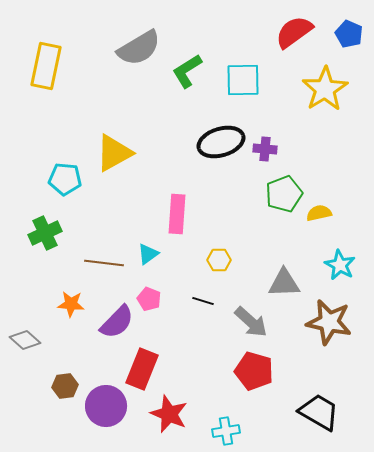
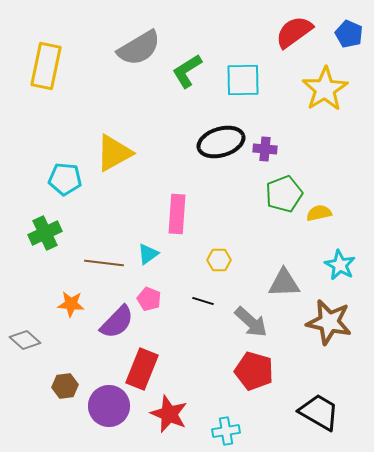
purple circle: moved 3 px right
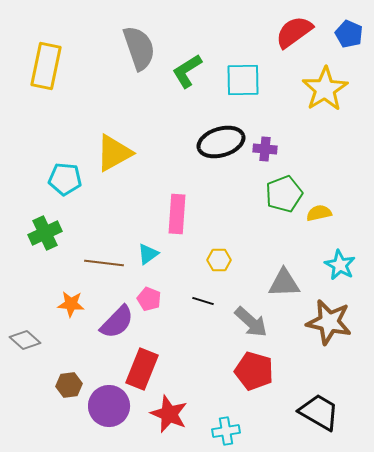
gray semicircle: rotated 78 degrees counterclockwise
brown hexagon: moved 4 px right, 1 px up
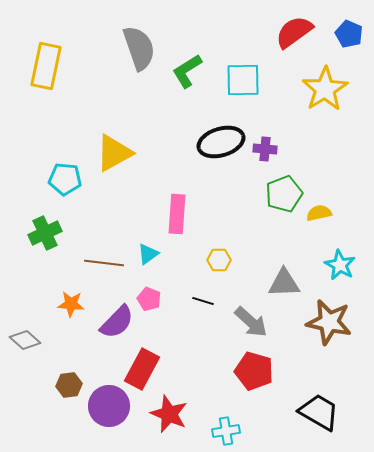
red rectangle: rotated 6 degrees clockwise
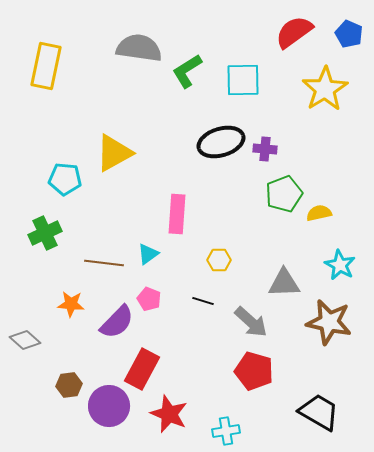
gray semicircle: rotated 63 degrees counterclockwise
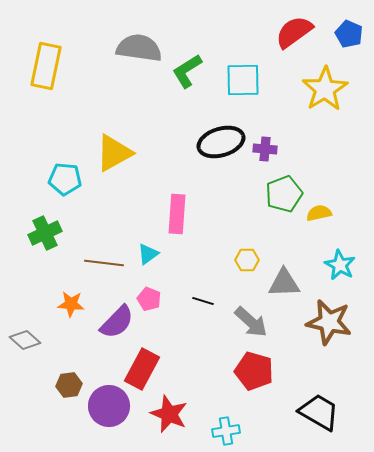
yellow hexagon: moved 28 px right
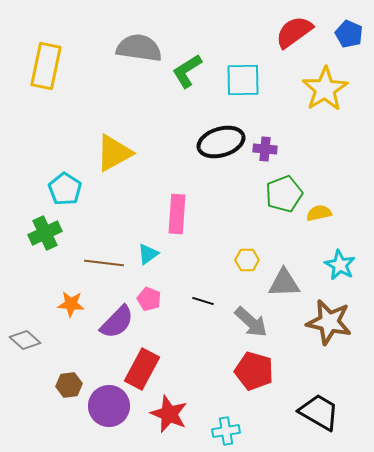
cyan pentagon: moved 10 px down; rotated 28 degrees clockwise
